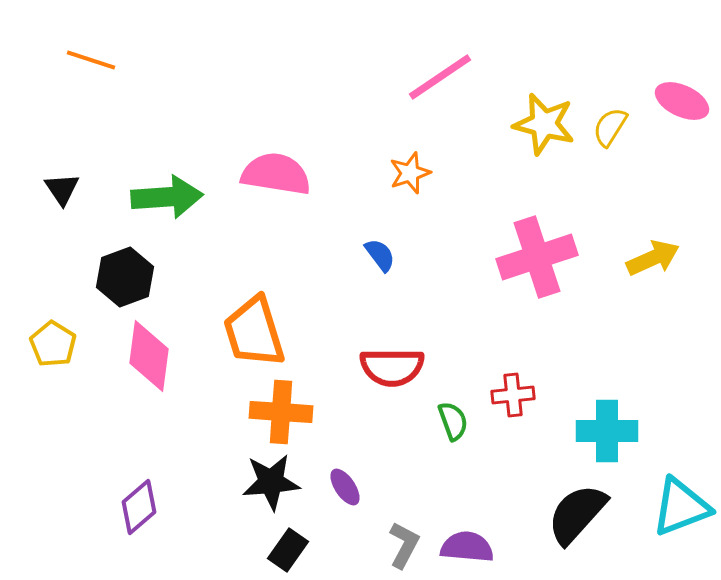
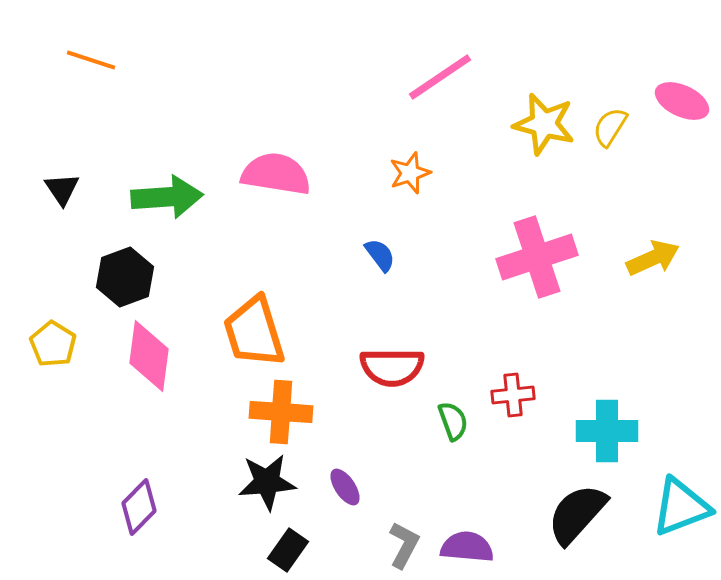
black star: moved 4 px left
purple diamond: rotated 4 degrees counterclockwise
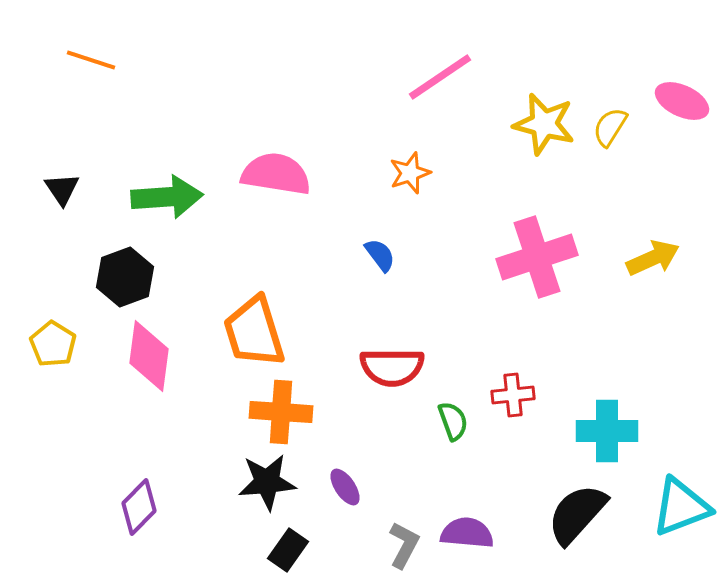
purple semicircle: moved 14 px up
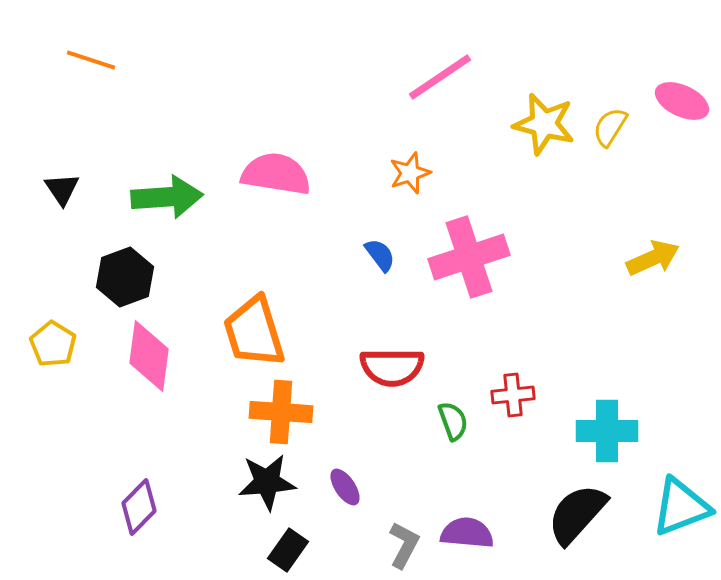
pink cross: moved 68 px left
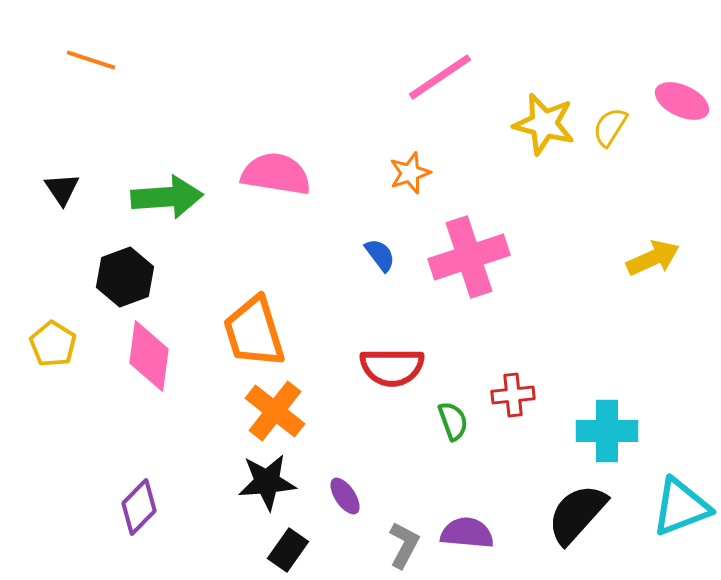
orange cross: moved 6 px left, 1 px up; rotated 34 degrees clockwise
purple ellipse: moved 9 px down
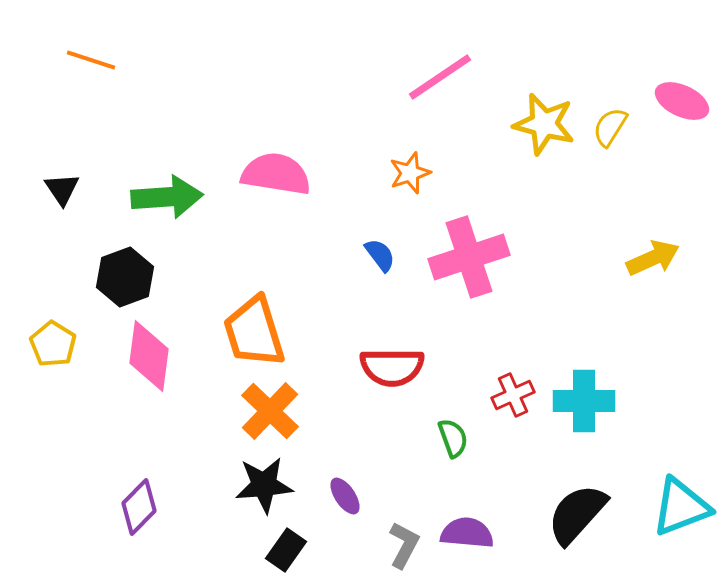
red cross: rotated 18 degrees counterclockwise
orange cross: moved 5 px left; rotated 6 degrees clockwise
green semicircle: moved 17 px down
cyan cross: moved 23 px left, 30 px up
black star: moved 3 px left, 3 px down
black rectangle: moved 2 px left
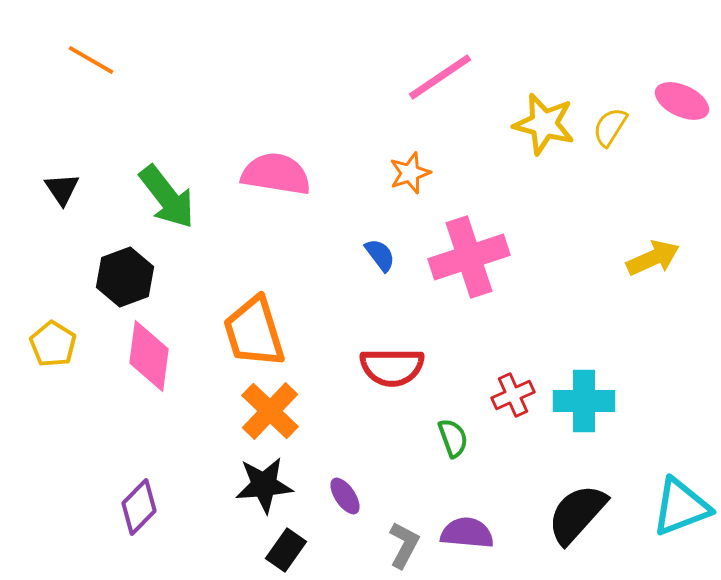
orange line: rotated 12 degrees clockwise
green arrow: rotated 56 degrees clockwise
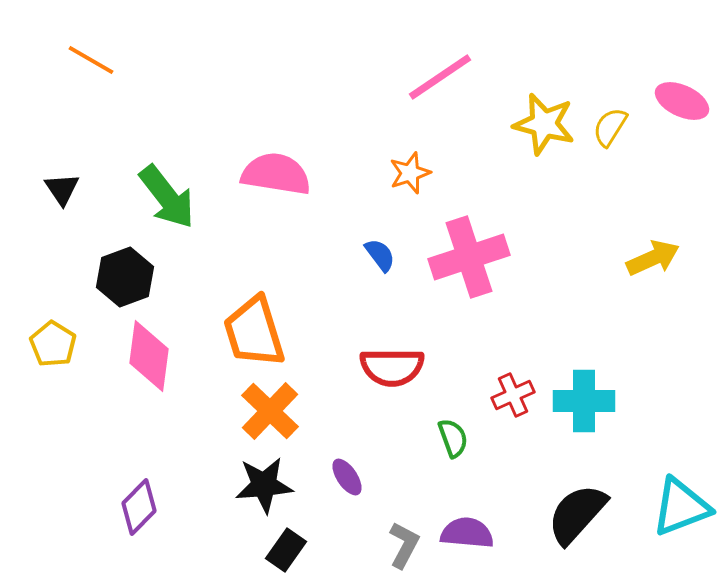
purple ellipse: moved 2 px right, 19 px up
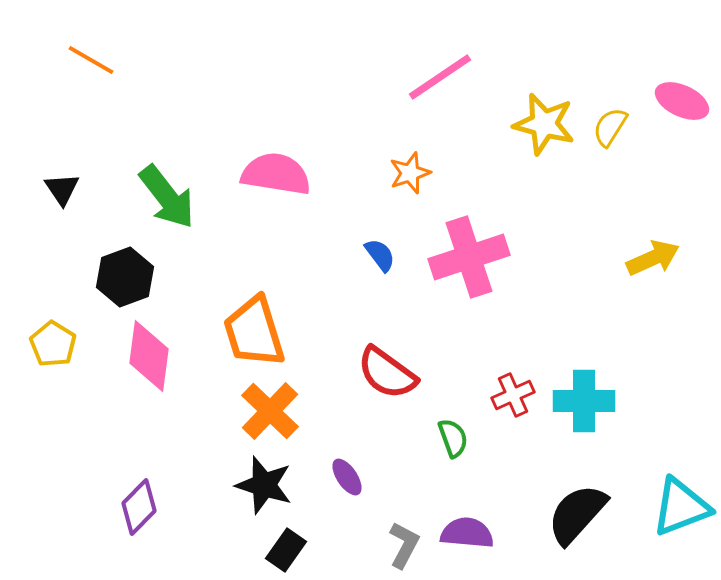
red semicircle: moved 5 px left, 6 px down; rotated 36 degrees clockwise
black star: rotated 22 degrees clockwise
